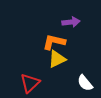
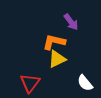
purple arrow: rotated 60 degrees clockwise
red triangle: rotated 10 degrees counterclockwise
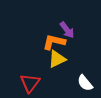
purple arrow: moved 4 px left, 8 px down
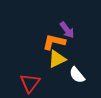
white semicircle: moved 8 px left, 8 px up
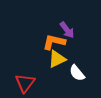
white semicircle: moved 2 px up
red triangle: moved 5 px left
